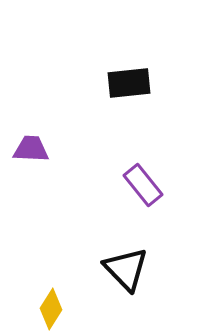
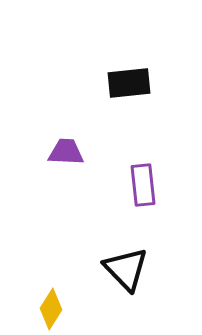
purple trapezoid: moved 35 px right, 3 px down
purple rectangle: rotated 33 degrees clockwise
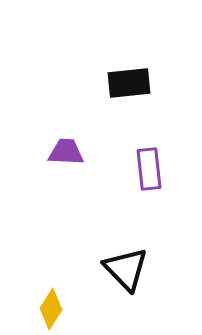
purple rectangle: moved 6 px right, 16 px up
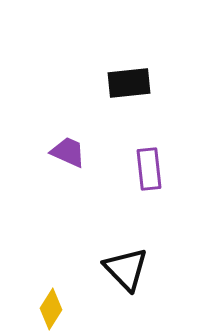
purple trapezoid: moved 2 px right; rotated 21 degrees clockwise
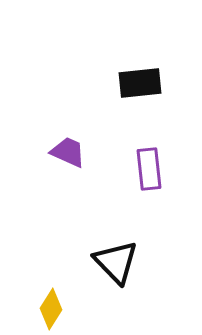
black rectangle: moved 11 px right
black triangle: moved 10 px left, 7 px up
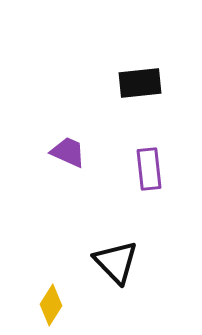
yellow diamond: moved 4 px up
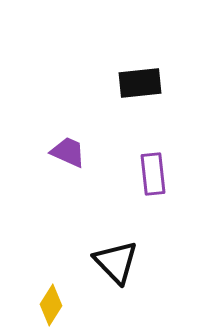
purple rectangle: moved 4 px right, 5 px down
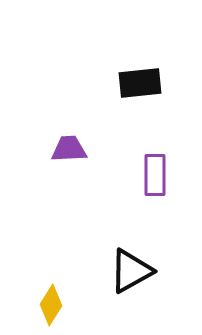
purple trapezoid: moved 1 px right, 3 px up; rotated 27 degrees counterclockwise
purple rectangle: moved 2 px right, 1 px down; rotated 6 degrees clockwise
black triangle: moved 15 px right, 9 px down; rotated 45 degrees clockwise
